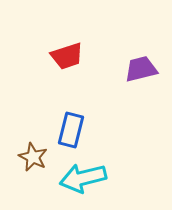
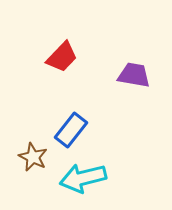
red trapezoid: moved 5 px left, 1 px down; rotated 28 degrees counterclockwise
purple trapezoid: moved 7 px left, 6 px down; rotated 24 degrees clockwise
blue rectangle: rotated 24 degrees clockwise
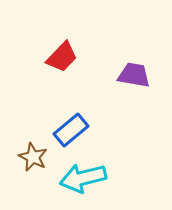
blue rectangle: rotated 12 degrees clockwise
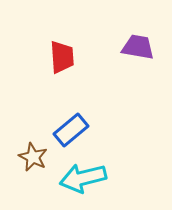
red trapezoid: rotated 48 degrees counterclockwise
purple trapezoid: moved 4 px right, 28 px up
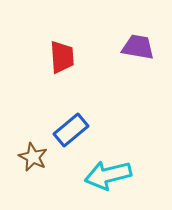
cyan arrow: moved 25 px right, 3 px up
